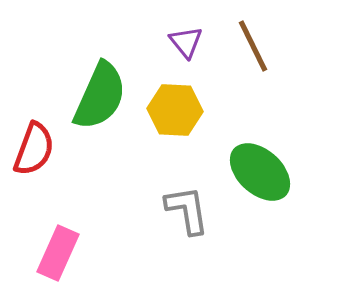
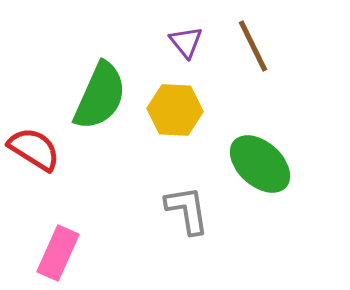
red semicircle: rotated 78 degrees counterclockwise
green ellipse: moved 8 px up
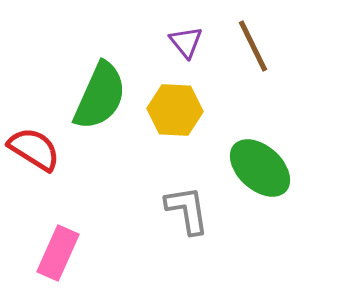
green ellipse: moved 4 px down
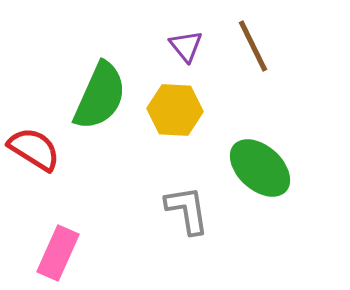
purple triangle: moved 4 px down
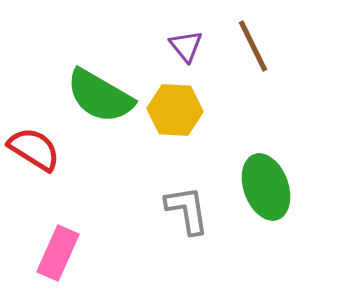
green semicircle: rotated 96 degrees clockwise
green ellipse: moved 6 px right, 19 px down; rotated 28 degrees clockwise
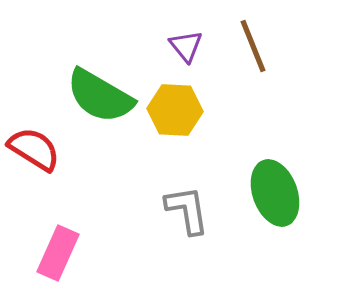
brown line: rotated 4 degrees clockwise
green ellipse: moved 9 px right, 6 px down
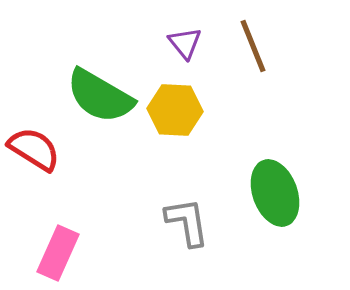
purple triangle: moved 1 px left, 3 px up
gray L-shape: moved 12 px down
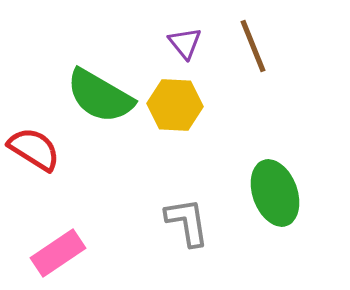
yellow hexagon: moved 5 px up
pink rectangle: rotated 32 degrees clockwise
